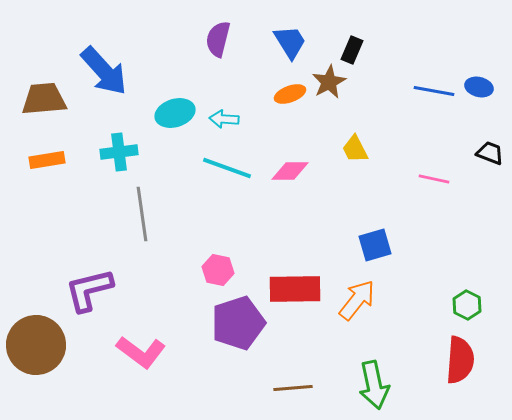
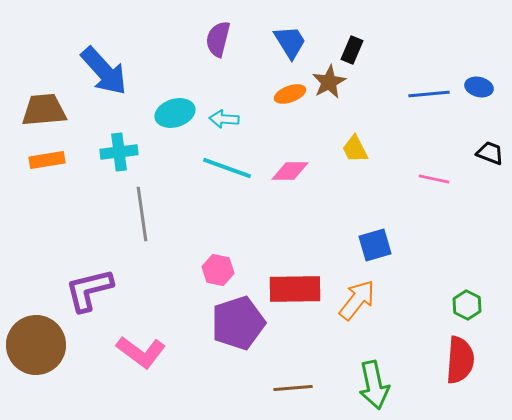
blue line: moved 5 px left, 3 px down; rotated 15 degrees counterclockwise
brown trapezoid: moved 11 px down
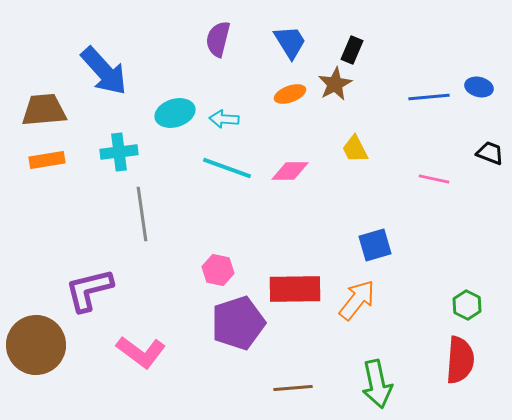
brown star: moved 6 px right, 2 px down
blue line: moved 3 px down
green arrow: moved 3 px right, 1 px up
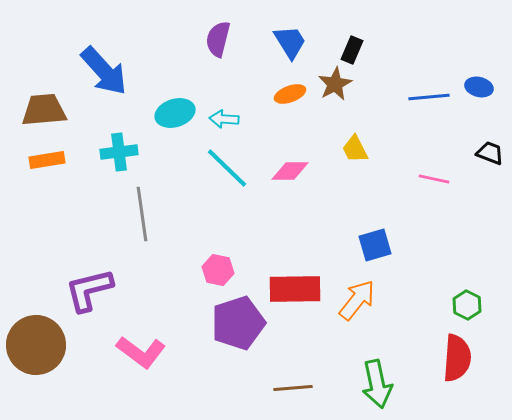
cyan line: rotated 24 degrees clockwise
red semicircle: moved 3 px left, 2 px up
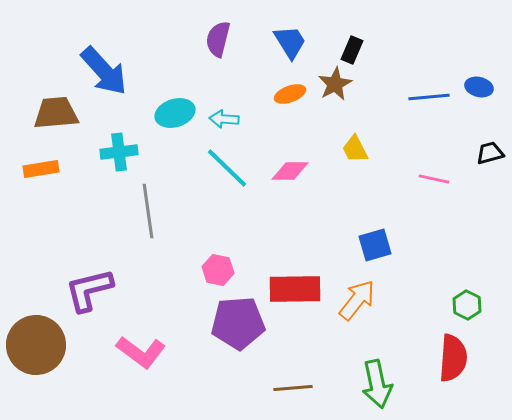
brown trapezoid: moved 12 px right, 3 px down
black trapezoid: rotated 36 degrees counterclockwise
orange rectangle: moved 6 px left, 9 px down
gray line: moved 6 px right, 3 px up
purple pentagon: rotated 14 degrees clockwise
red semicircle: moved 4 px left
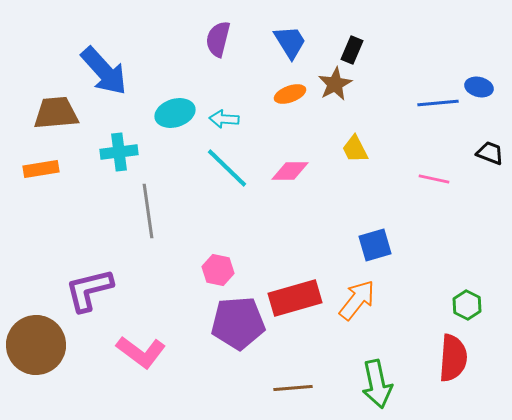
blue line: moved 9 px right, 6 px down
black trapezoid: rotated 36 degrees clockwise
red rectangle: moved 9 px down; rotated 15 degrees counterclockwise
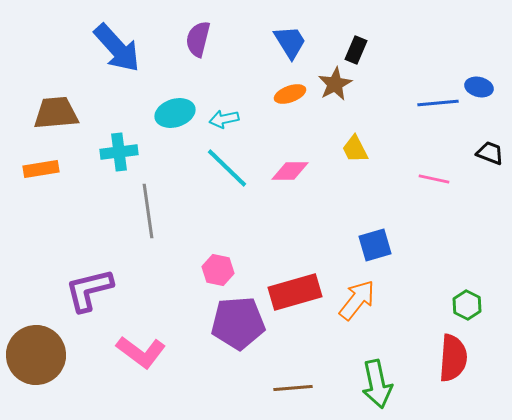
purple semicircle: moved 20 px left
black rectangle: moved 4 px right
blue arrow: moved 13 px right, 23 px up
cyan arrow: rotated 16 degrees counterclockwise
red rectangle: moved 6 px up
brown circle: moved 10 px down
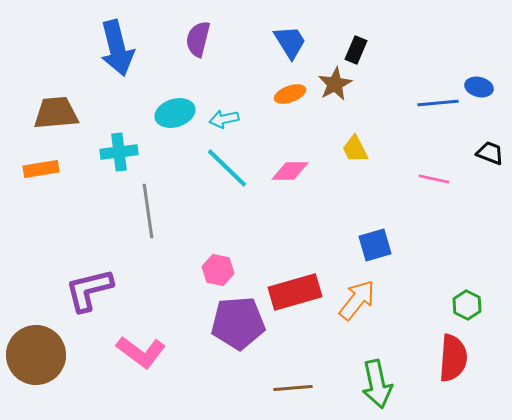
blue arrow: rotated 28 degrees clockwise
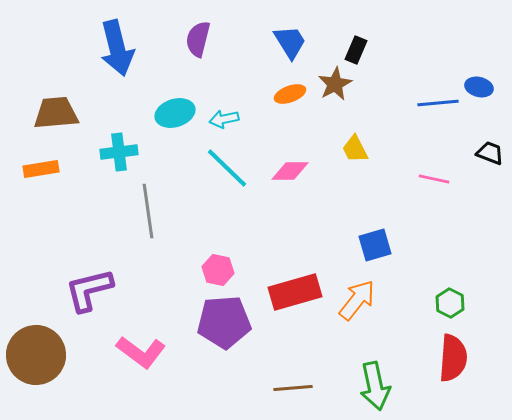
green hexagon: moved 17 px left, 2 px up
purple pentagon: moved 14 px left, 1 px up
green arrow: moved 2 px left, 2 px down
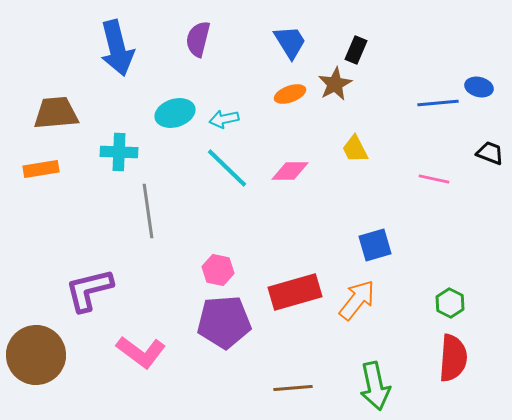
cyan cross: rotated 9 degrees clockwise
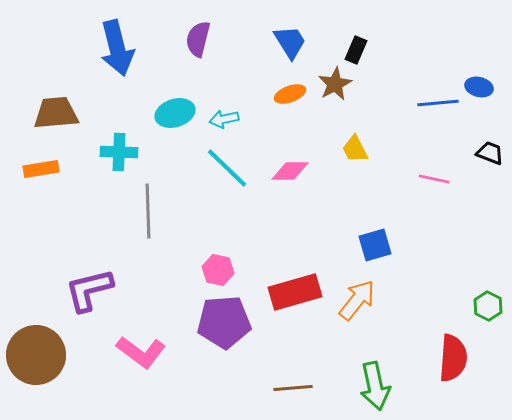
gray line: rotated 6 degrees clockwise
green hexagon: moved 38 px right, 3 px down
